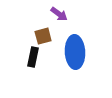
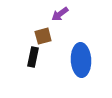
purple arrow: moved 1 px right; rotated 108 degrees clockwise
blue ellipse: moved 6 px right, 8 px down
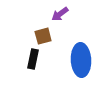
black rectangle: moved 2 px down
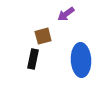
purple arrow: moved 6 px right
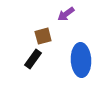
black rectangle: rotated 24 degrees clockwise
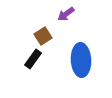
brown square: rotated 18 degrees counterclockwise
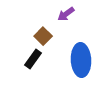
brown square: rotated 12 degrees counterclockwise
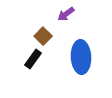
blue ellipse: moved 3 px up
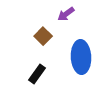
black rectangle: moved 4 px right, 15 px down
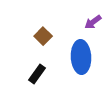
purple arrow: moved 27 px right, 8 px down
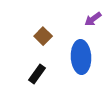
purple arrow: moved 3 px up
